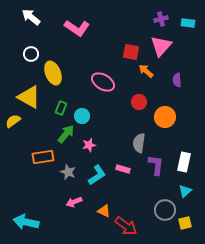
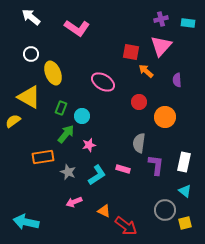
cyan triangle: rotated 40 degrees counterclockwise
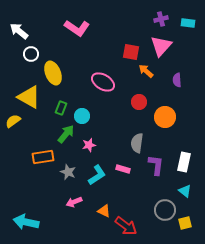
white arrow: moved 12 px left, 14 px down
gray semicircle: moved 2 px left
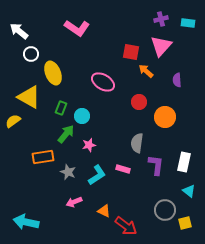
cyan triangle: moved 4 px right
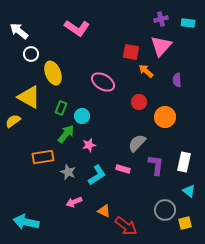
gray semicircle: rotated 36 degrees clockwise
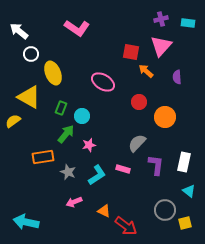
purple semicircle: moved 3 px up
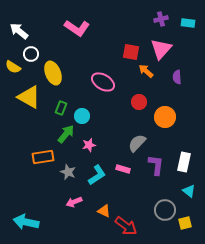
pink triangle: moved 3 px down
yellow semicircle: moved 54 px up; rotated 112 degrees counterclockwise
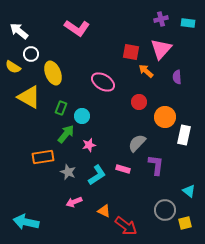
white rectangle: moved 27 px up
